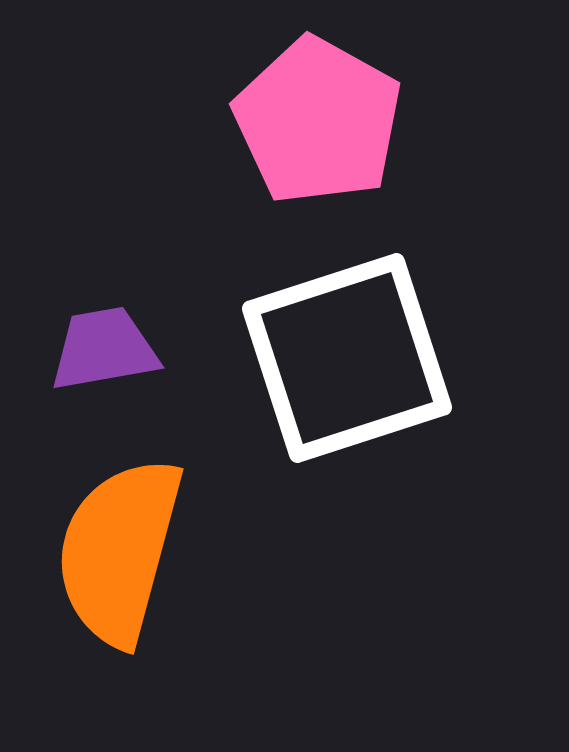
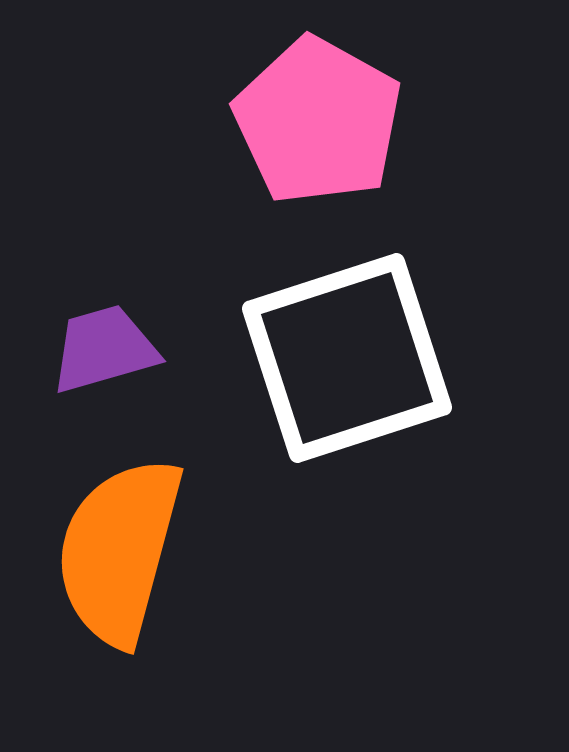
purple trapezoid: rotated 6 degrees counterclockwise
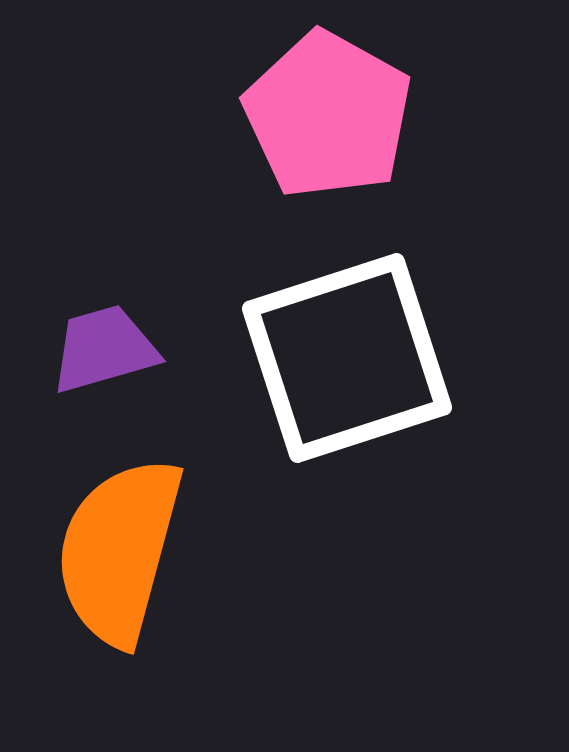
pink pentagon: moved 10 px right, 6 px up
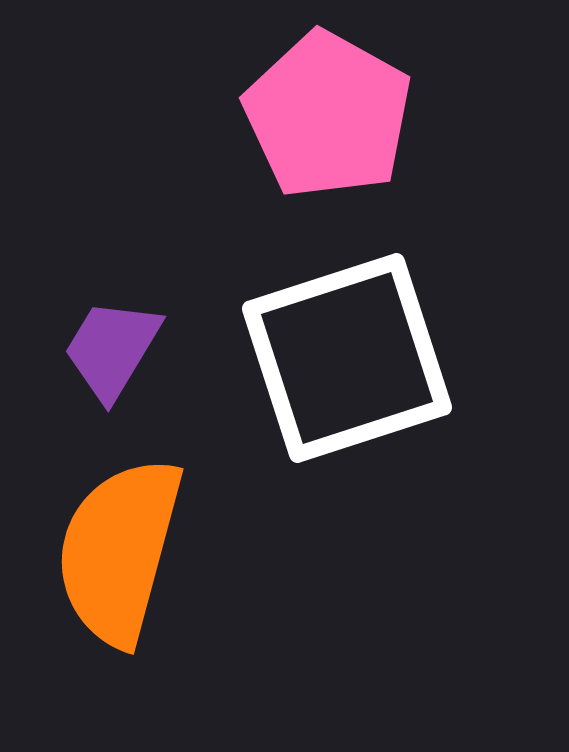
purple trapezoid: moved 8 px right; rotated 43 degrees counterclockwise
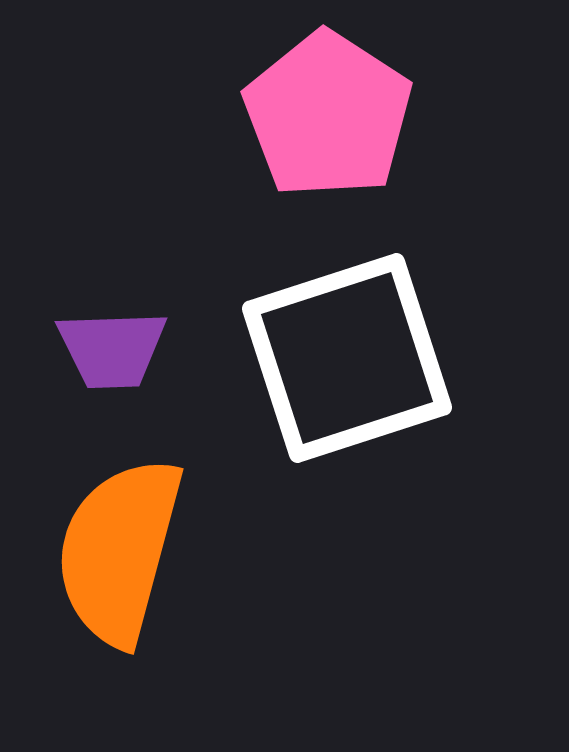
pink pentagon: rotated 4 degrees clockwise
purple trapezoid: rotated 123 degrees counterclockwise
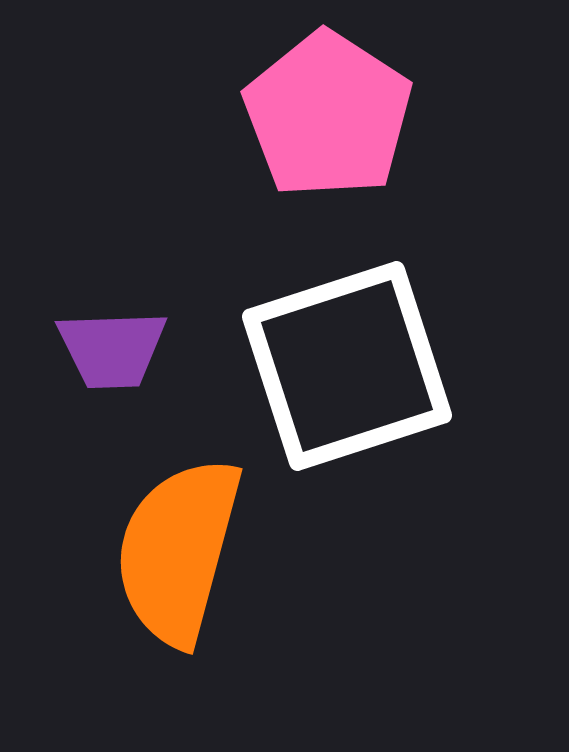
white square: moved 8 px down
orange semicircle: moved 59 px right
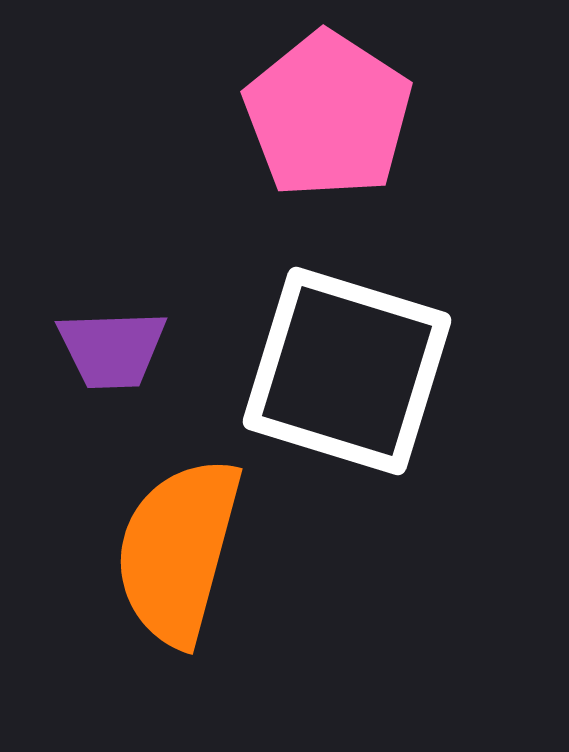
white square: moved 5 px down; rotated 35 degrees clockwise
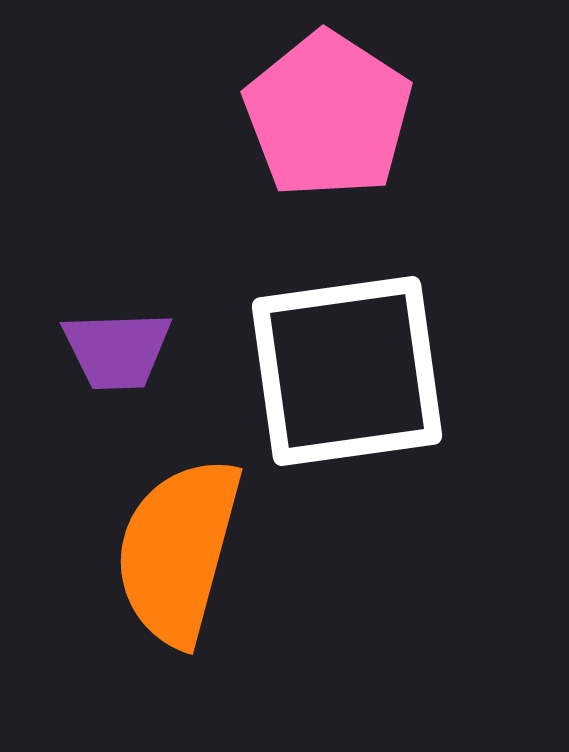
purple trapezoid: moved 5 px right, 1 px down
white square: rotated 25 degrees counterclockwise
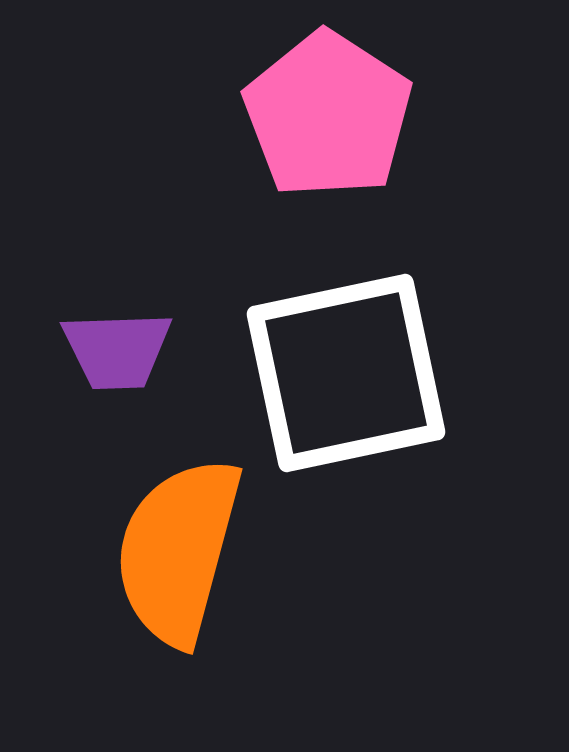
white square: moved 1 px left, 2 px down; rotated 4 degrees counterclockwise
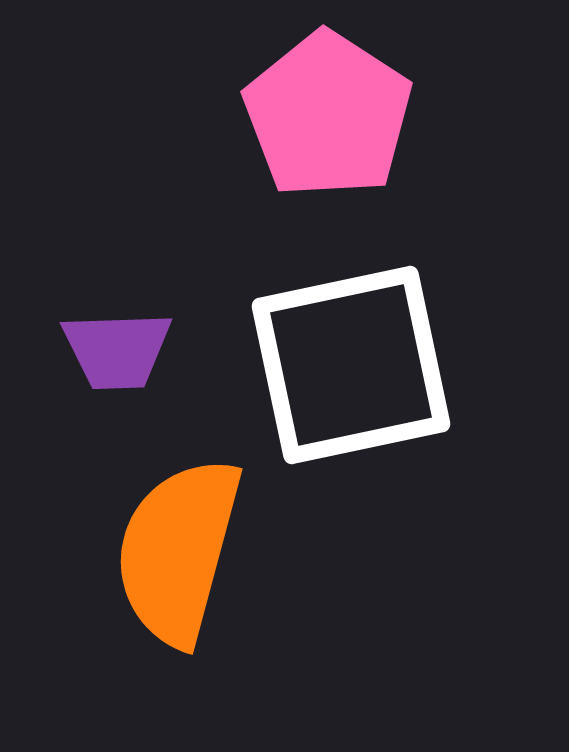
white square: moved 5 px right, 8 px up
